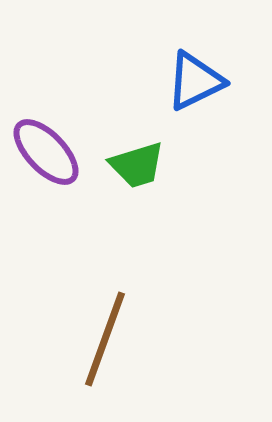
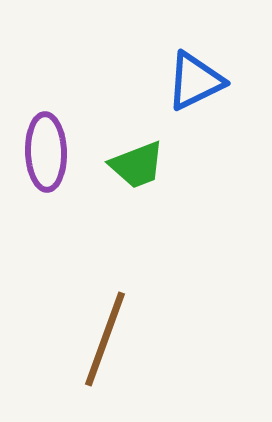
purple ellipse: rotated 42 degrees clockwise
green trapezoid: rotated 4 degrees counterclockwise
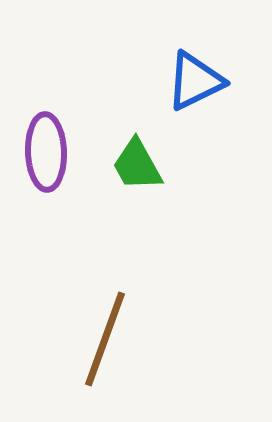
green trapezoid: rotated 82 degrees clockwise
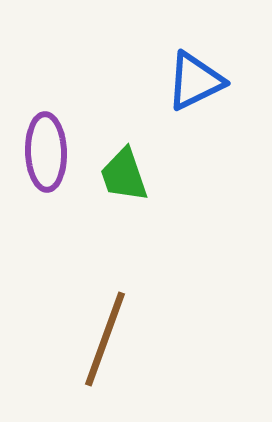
green trapezoid: moved 13 px left, 10 px down; rotated 10 degrees clockwise
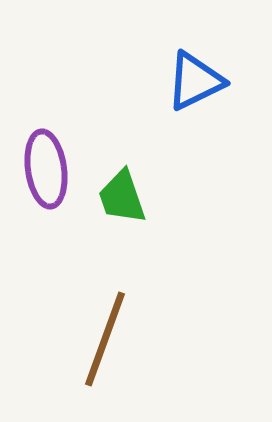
purple ellipse: moved 17 px down; rotated 6 degrees counterclockwise
green trapezoid: moved 2 px left, 22 px down
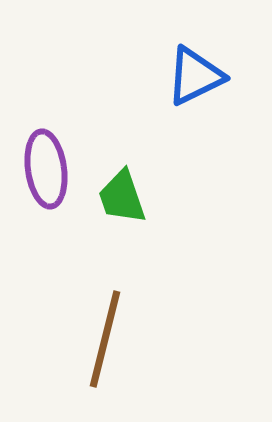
blue triangle: moved 5 px up
brown line: rotated 6 degrees counterclockwise
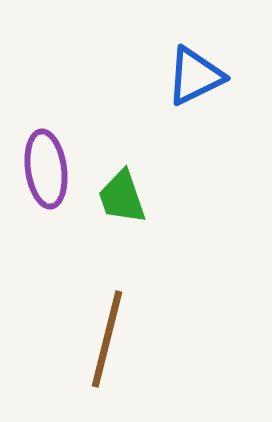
brown line: moved 2 px right
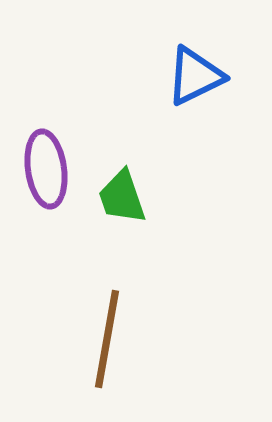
brown line: rotated 4 degrees counterclockwise
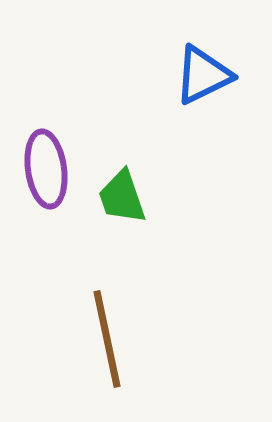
blue triangle: moved 8 px right, 1 px up
brown line: rotated 22 degrees counterclockwise
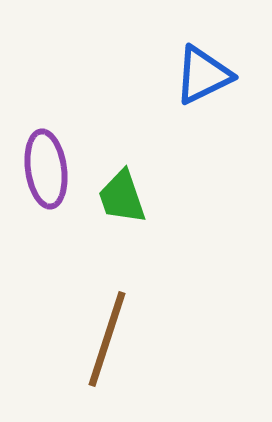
brown line: rotated 30 degrees clockwise
